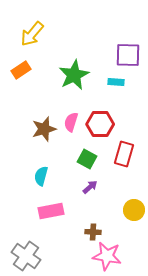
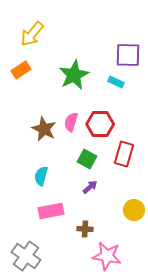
cyan rectangle: rotated 21 degrees clockwise
brown star: rotated 30 degrees counterclockwise
brown cross: moved 8 px left, 3 px up
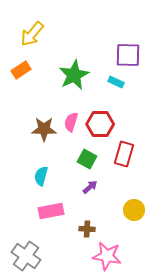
brown star: rotated 25 degrees counterclockwise
brown cross: moved 2 px right
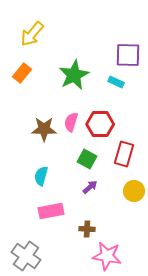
orange rectangle: moved 1 px right, 3 px down; rotated 18 degrees counterclockwise
yellow circle: moved 19 px up
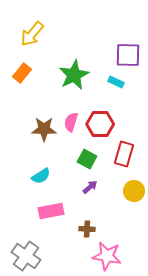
cyan semicircle: rotated 138 degrees counterclockwise
